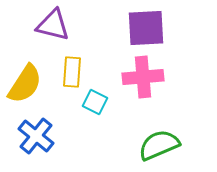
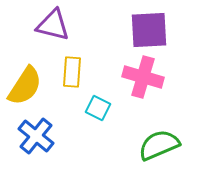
purple square: moved 3 px right, 2 px down
pink cross: rotated 21 degrees clockwise
yellow semicircle: moved 2 px down
cyan square: moved 3 px right, 6 px down
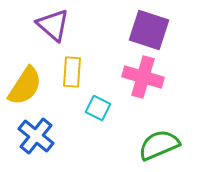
purple triangle: rotated 27 degrees clockwise
purple square: rotated 21 degrees clockwise
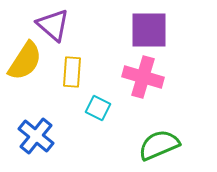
purple square: rotated 18 degrees counterclockwise
yellow semicircle: moved 25 px up
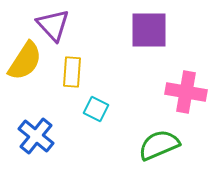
purple triangle: rotated 6 degrees clockwise
pink cross: moved 43 px right, 15 px down; rotated 6 degrees counterclockwise
cyan square: moved 2 px left, 1 px down
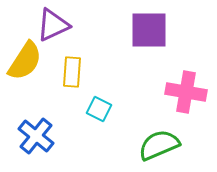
purple triangle: rotated 48 degrees clockwise
cyan square: moved 3 px right
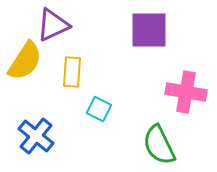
green semicircle: rotated 93 degrees counterclockwise
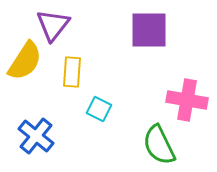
purple triangle: rotated 27 degrees counterclockwise
pink cross: moved 1 px right, 8 px down
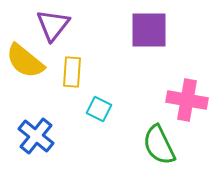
yellow semicircle: rotated 96 degrees clockwise
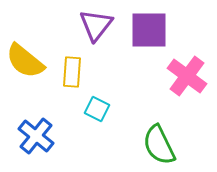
purple triangle: moved 43 px right
pink cross: moved 24 px up; rotated 27 degrees clockwise
cyan square: moved 2 px left
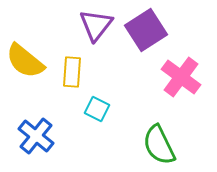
purple square: moved 3 px left; rotated 33 degrees counterclockwise
pink cross: moved 6 px left, 1 px down
